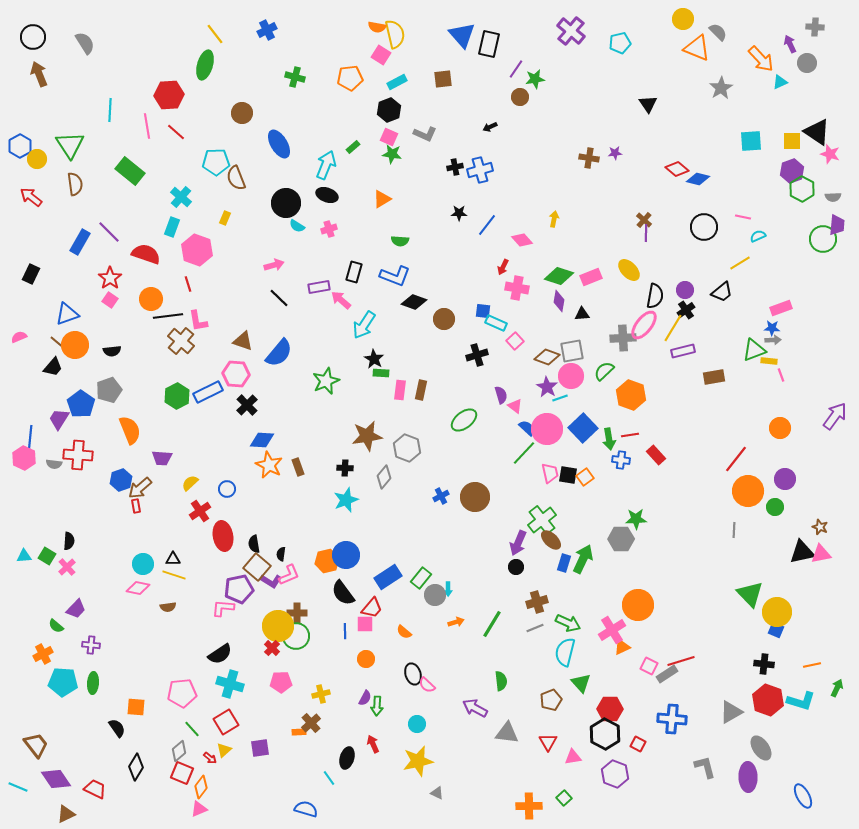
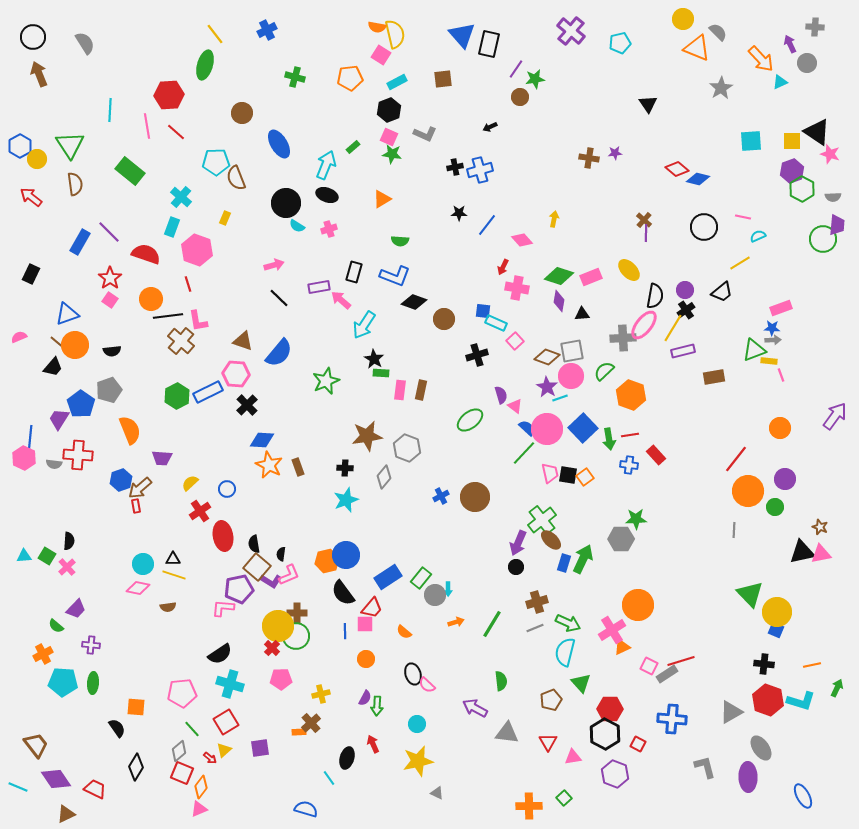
green ellipse at (464, 420): moved 6 px right
blue cross at (621, 460): moved 8 px right, 5 px down
pink pentagon at (281, 682): moved 3 px up
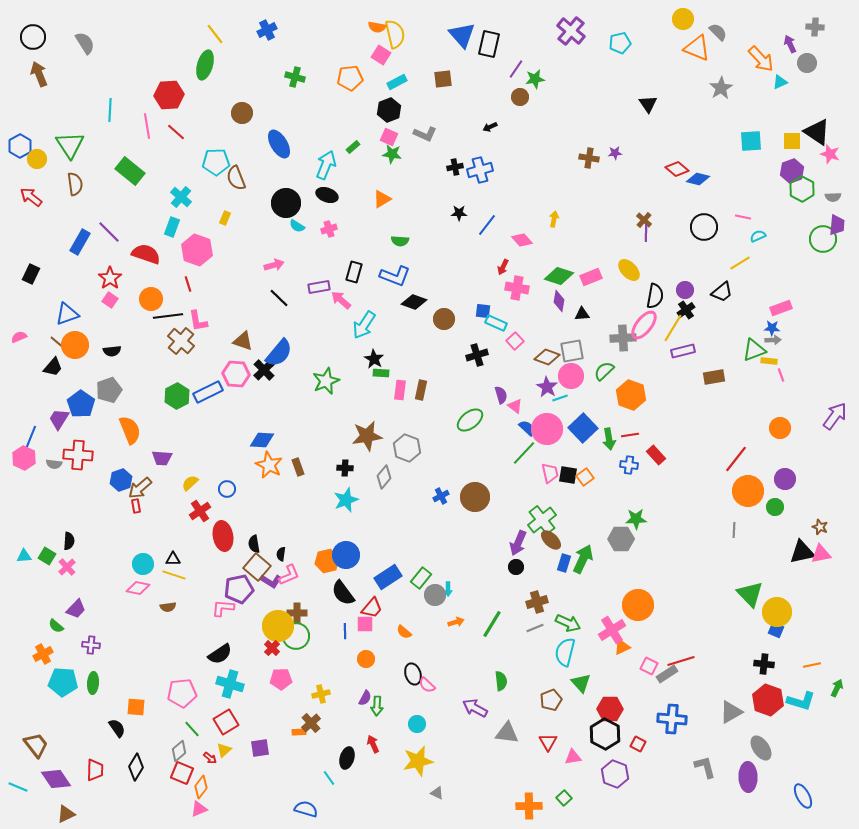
black cross at (247, 405): moved 17 px right, 35 px up
blue line at (30, 439): rotated 16 degrees clockwise
red trapezoid at (95, 789): moved 19 px up; rotated 65 degrees clockwise
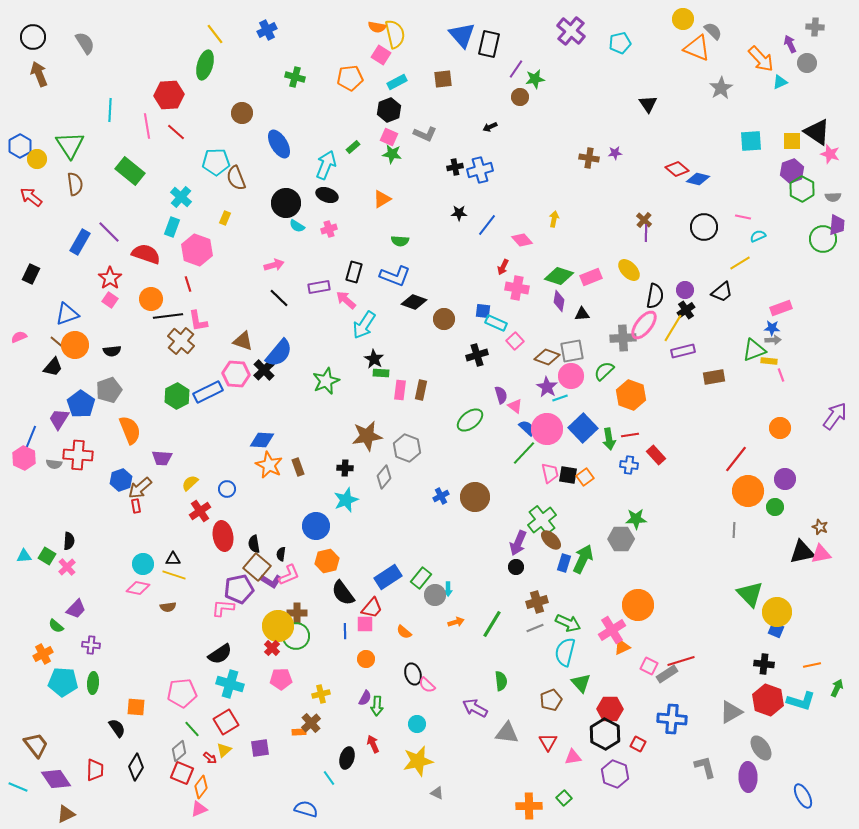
gray semicircle at (718, 32): moved 5 px left, 1 px up
pink arrow at (341, 300): moved 5 px right
blue circle at (346, 555): moved 30 px left, 29 px up
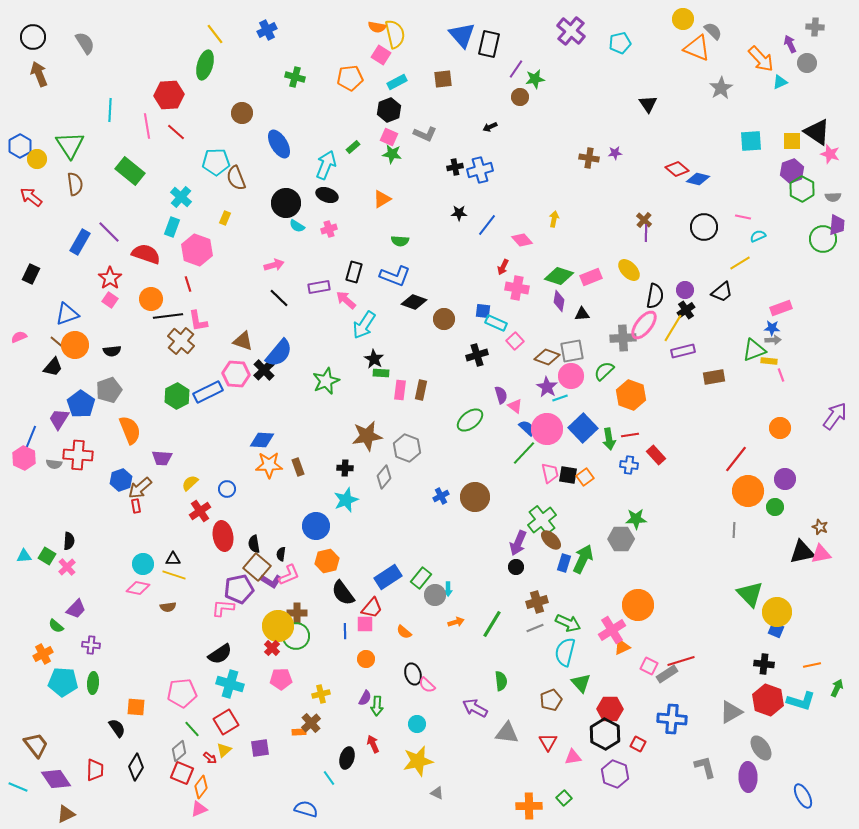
orange star at (269, 465): rotated 28 degrees counterclockwise
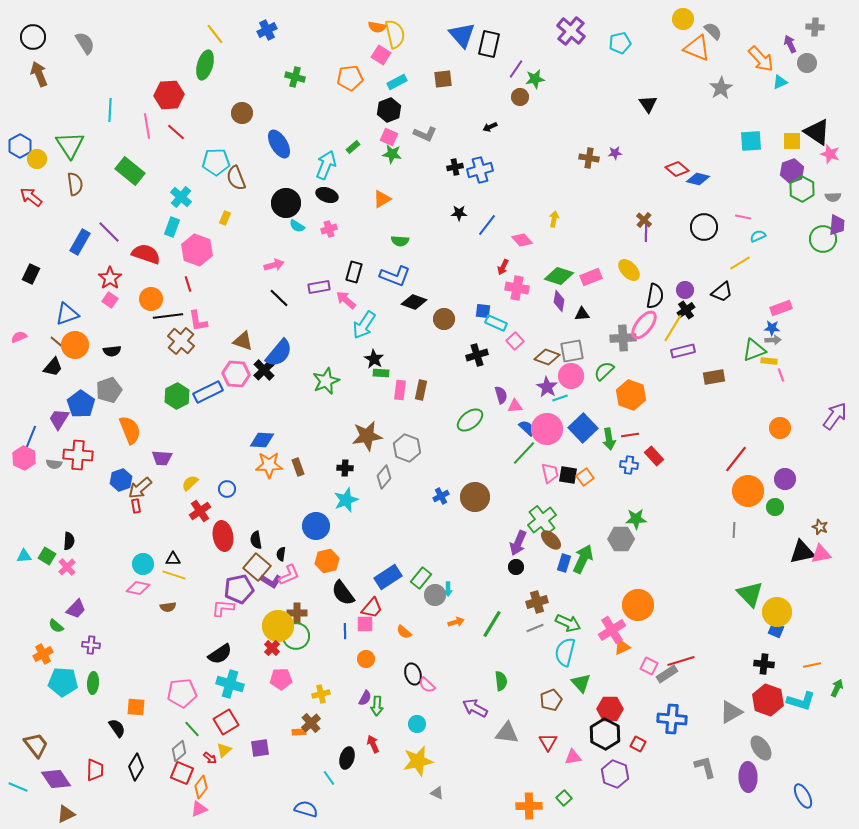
pink triangle at (515, 406): rotated 42 degrees counterclockwise
red rectangle at (656, 455): moved 2 px left, 1 px down
black semicircle at (254, 544): moved 2 px right, 4 px up
